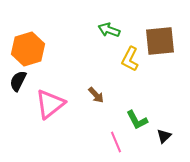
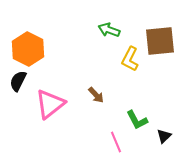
orange hexagon: rotated 16 degrees counterclockwise
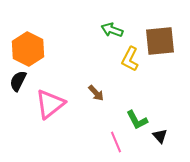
green arrow: moved 3 px right
brown arrow: moved 2 px up
black triangle: moved 4 px left; rotated 28 degrees counterclockwise
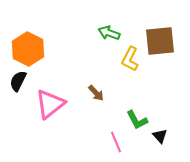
green arrow: moved 3 px left, 3 px down
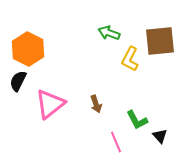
brown arrow: moved 11 px down; rotated 24 degrees clockwise
